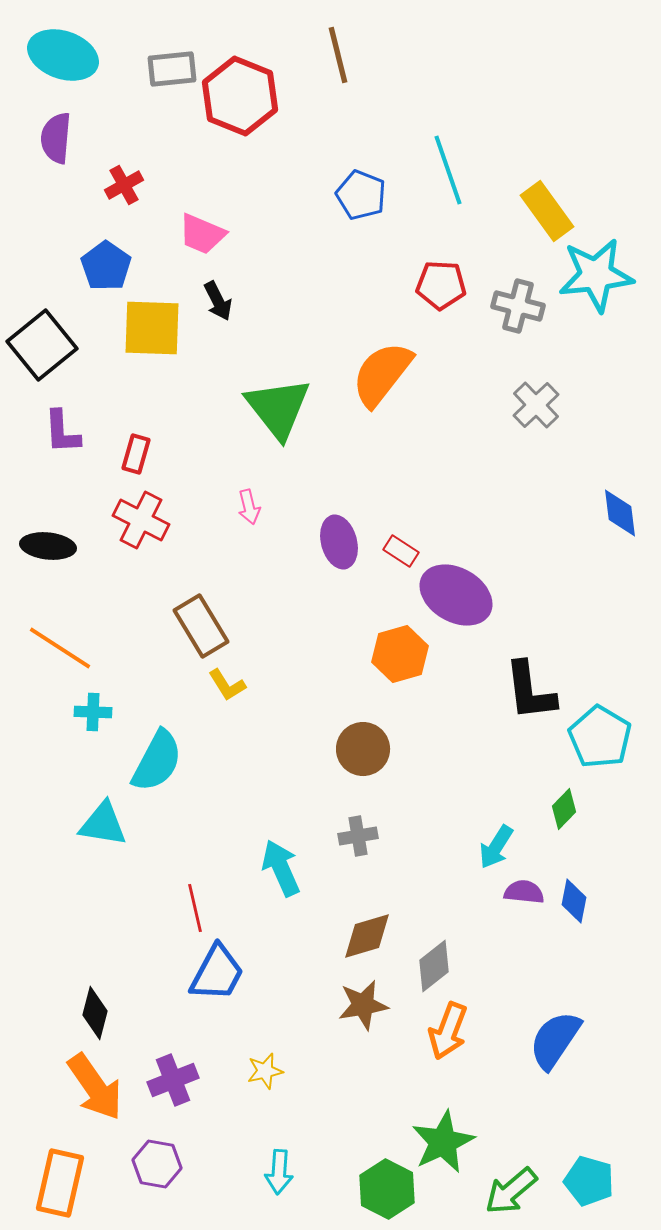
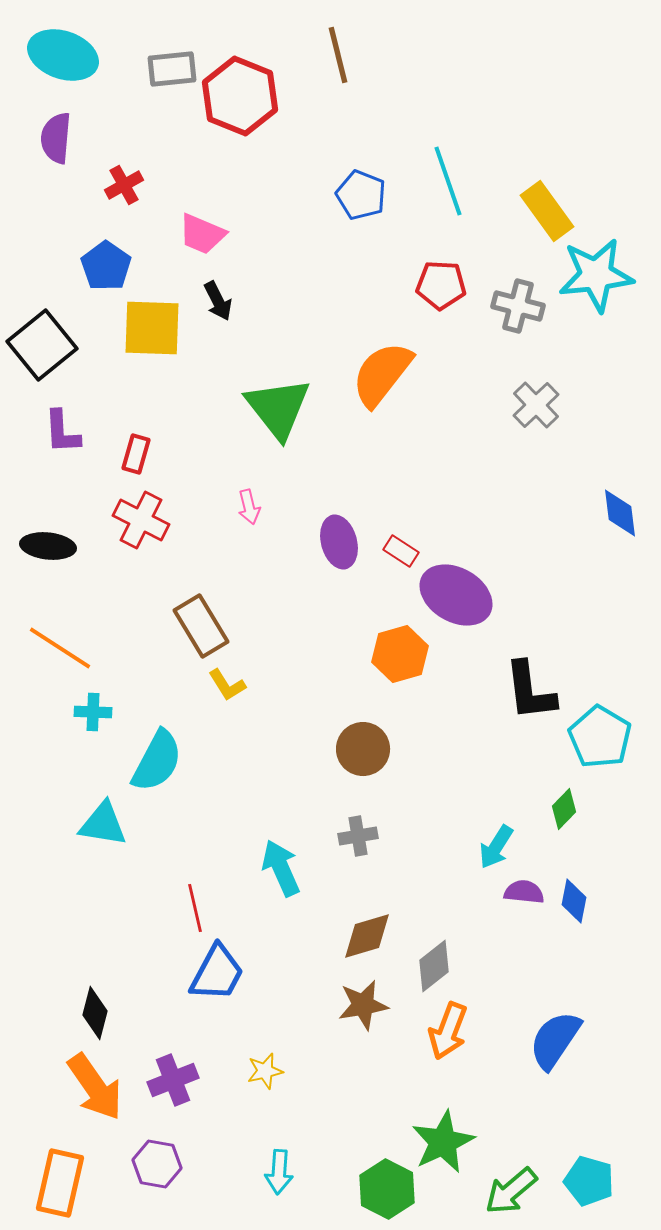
cyan line at (448, 170): moved 11 px down
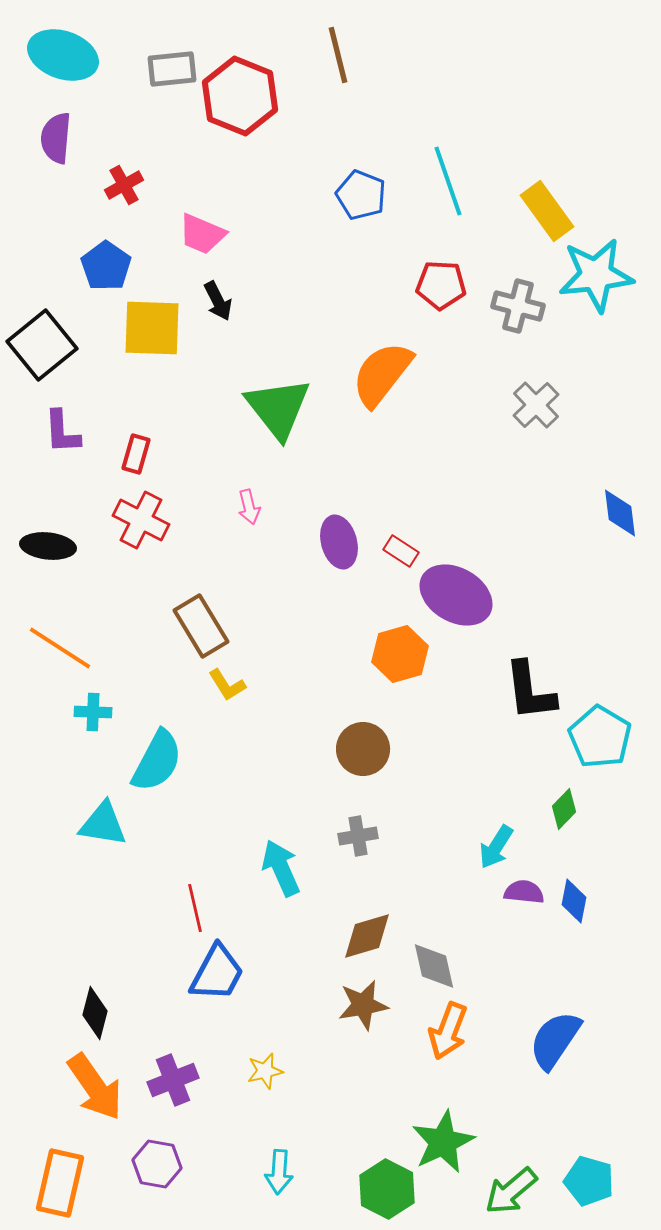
gray diamond at (434, 966): rotated 64 degrees counterclockwise
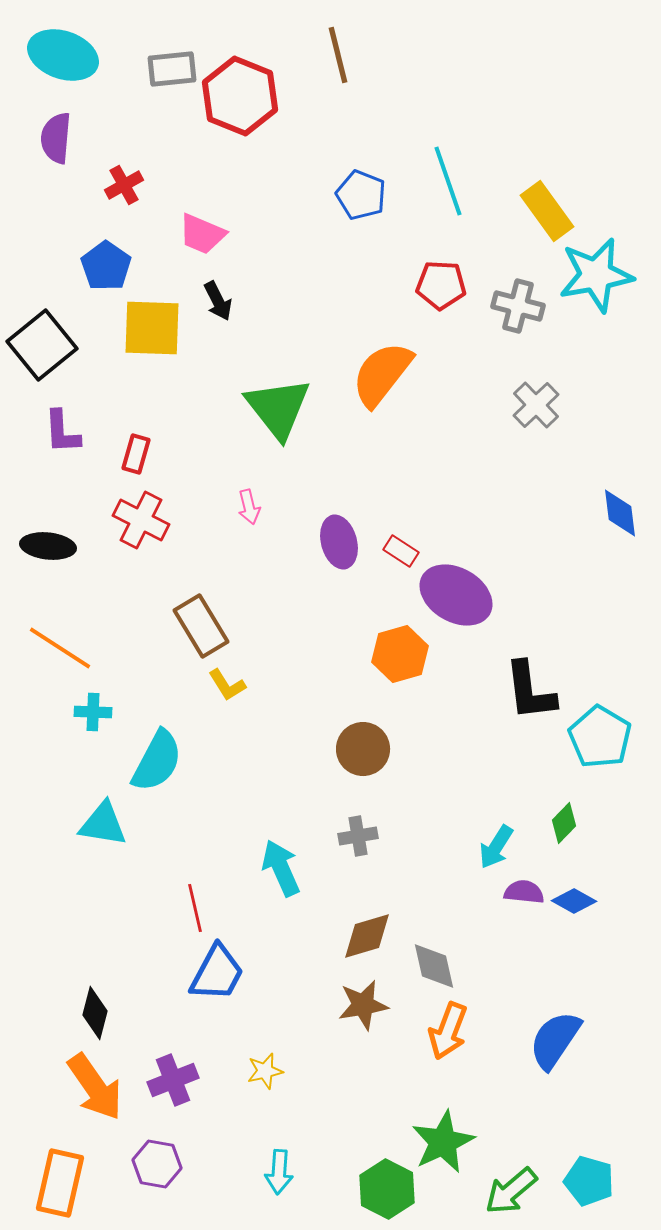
cyan star at (596, 275): rotated 4 degrees counterclockwise
green diamond at (564, 809): moved 14 px down
blue diamond at (574, 901): rotated 72 degrees counterclockwise
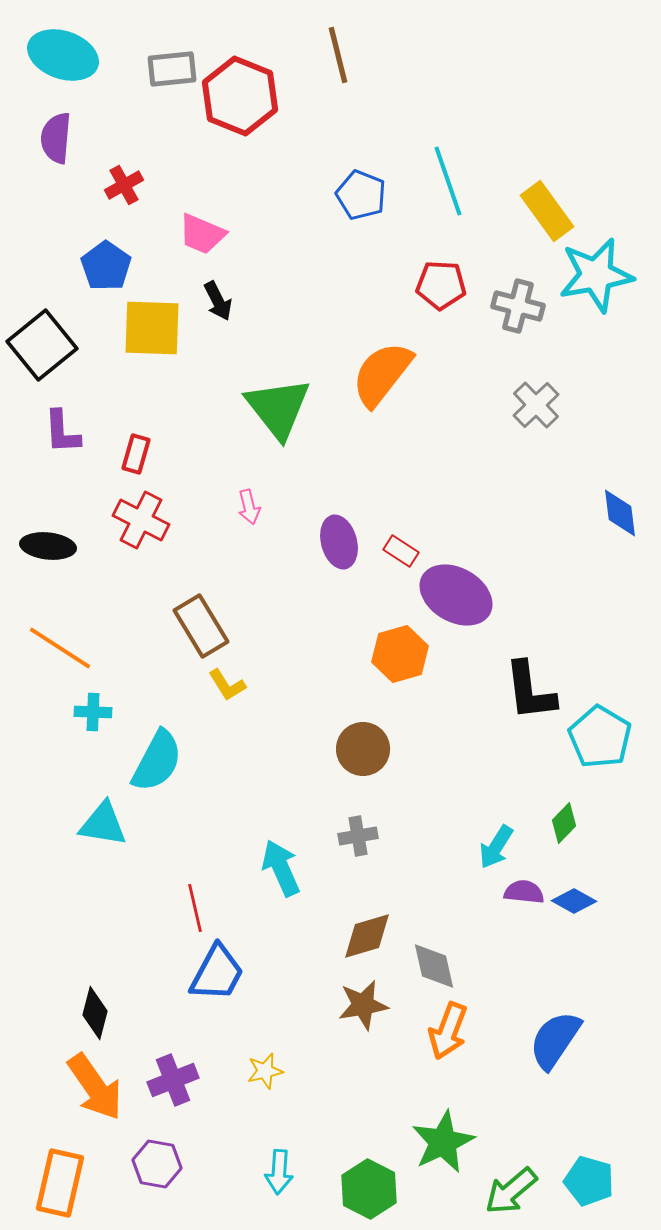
green hexagon at (387, 1189): moved 18 px left
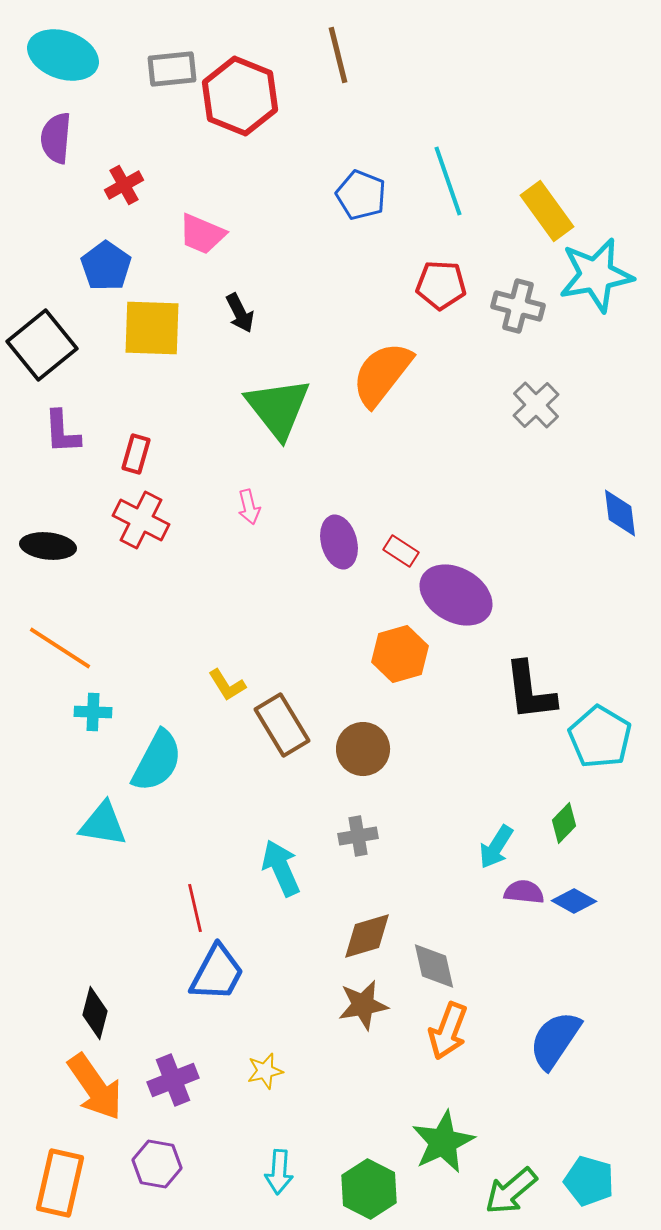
black arrow at (218, 301): moved 22 px right, 12 px down
brown rectangle at (201, 626): moved 81 px right, 99 px down
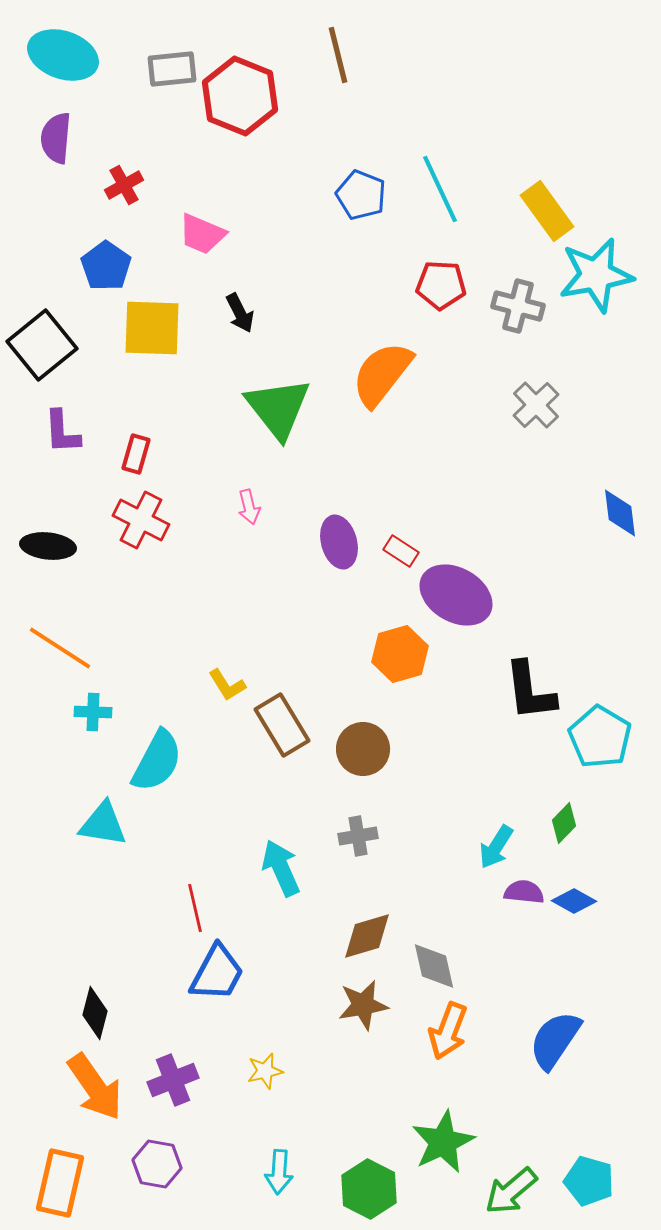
cyan line at (448, 181): moved 8 px left, 8 px down; rotated 6 degrees counterclockwise
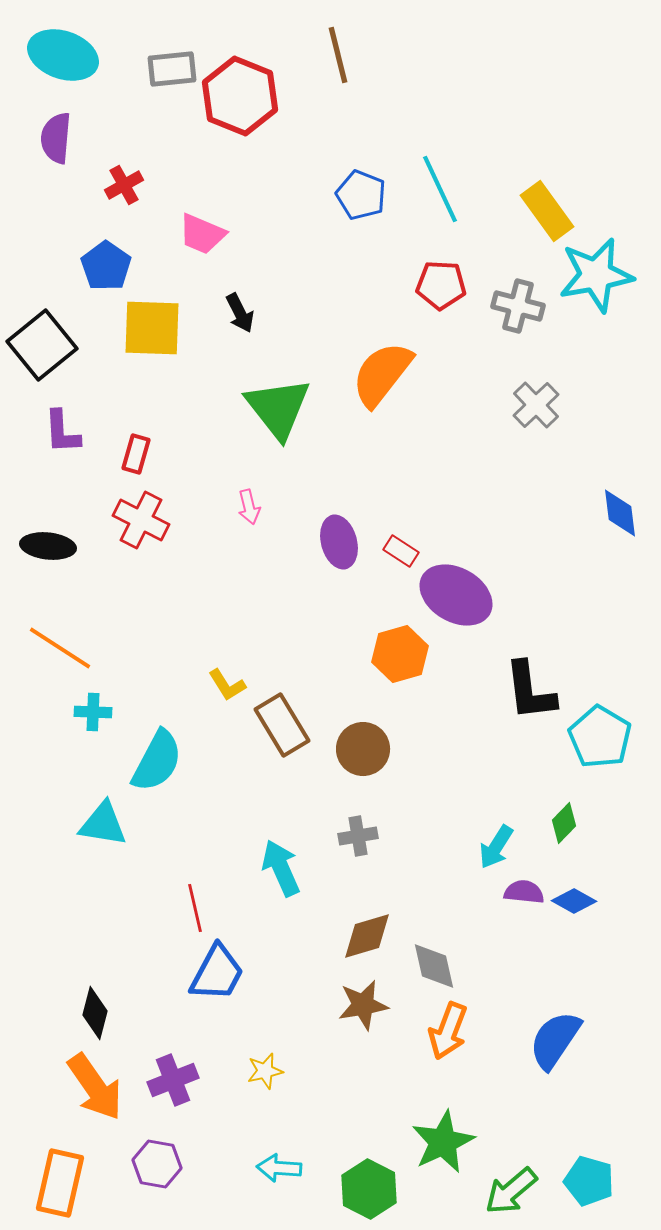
cyan arrow at (279, 1172): moved 4 px up; rotated 90 degrees clockwise
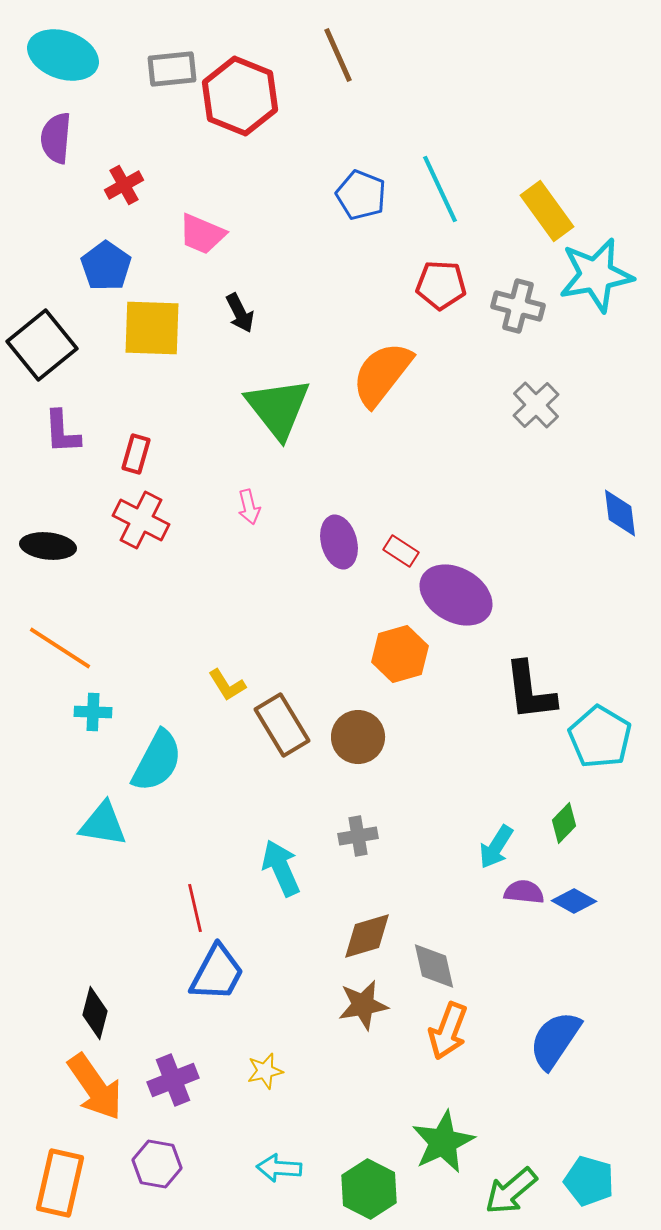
brown line at (338, 55): rotated 10 degrees counterclockwise
brown circle at (363, 749): moved 5 px left, 12 px up
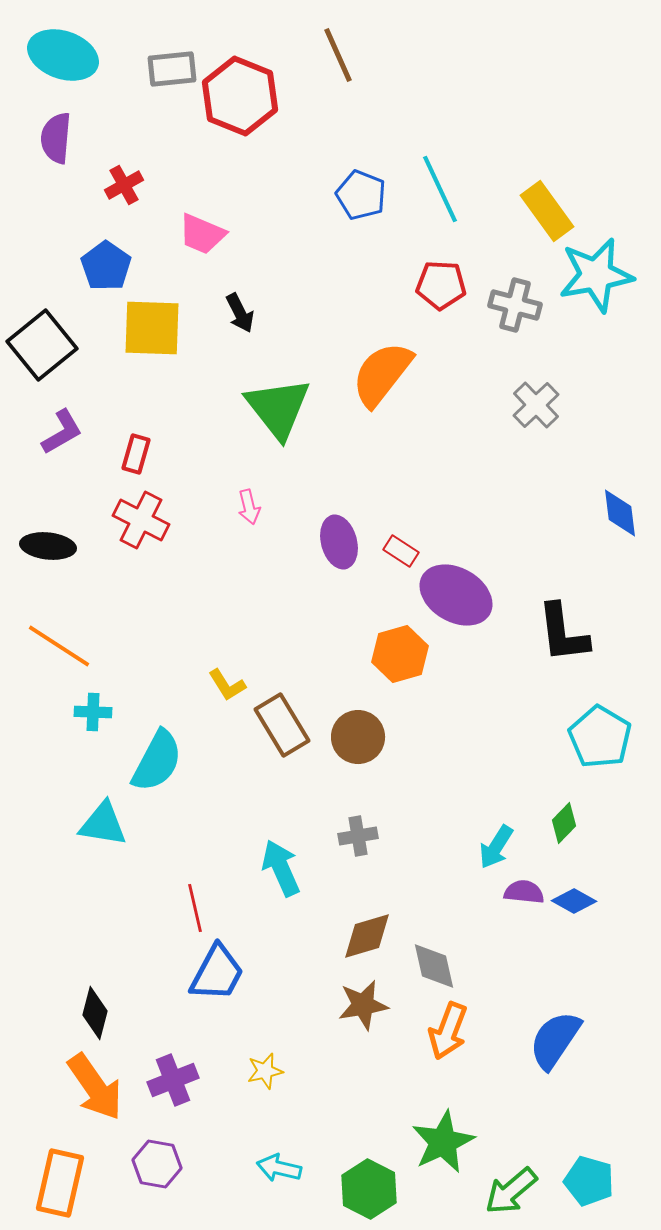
gray cross at (518, 306): moved 3 px left, 1 px up
purple L-shape at (62, 432): rotated 117 degrees counterclockwise
orange line at (60, 648): moved 1 px left, 2 px up
black L-shape at (530, 691): moved 33 px right, 58 px up
cyan arrow at (279, 1168): rotated 9 degrees clockwise
